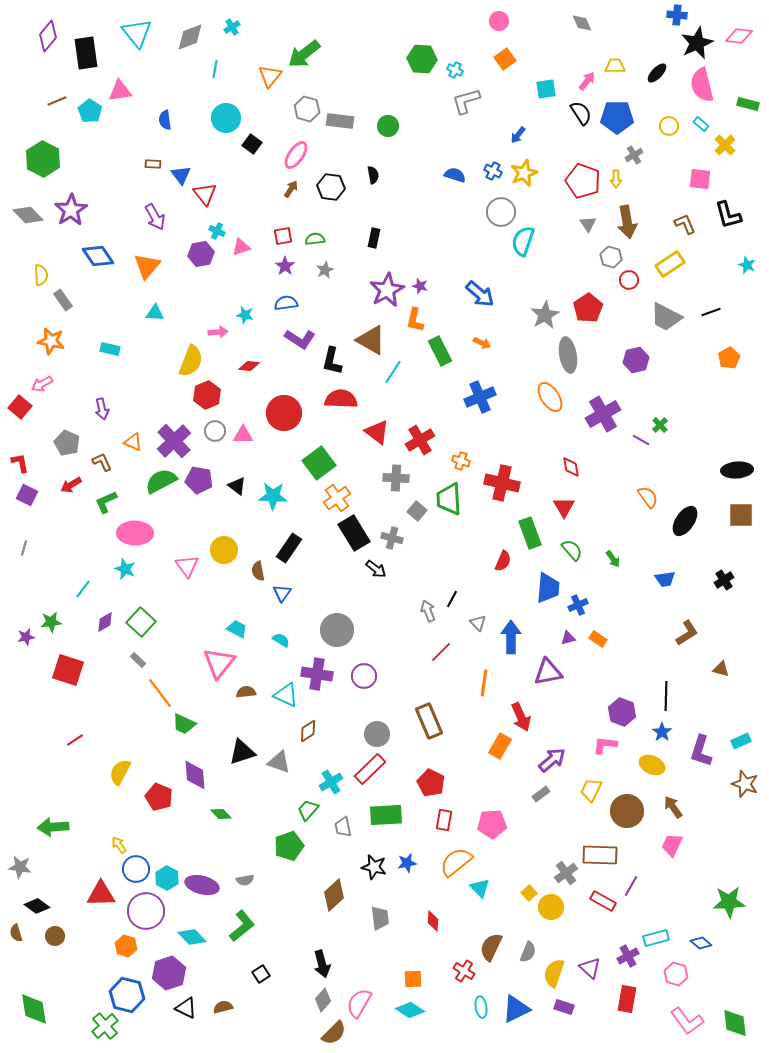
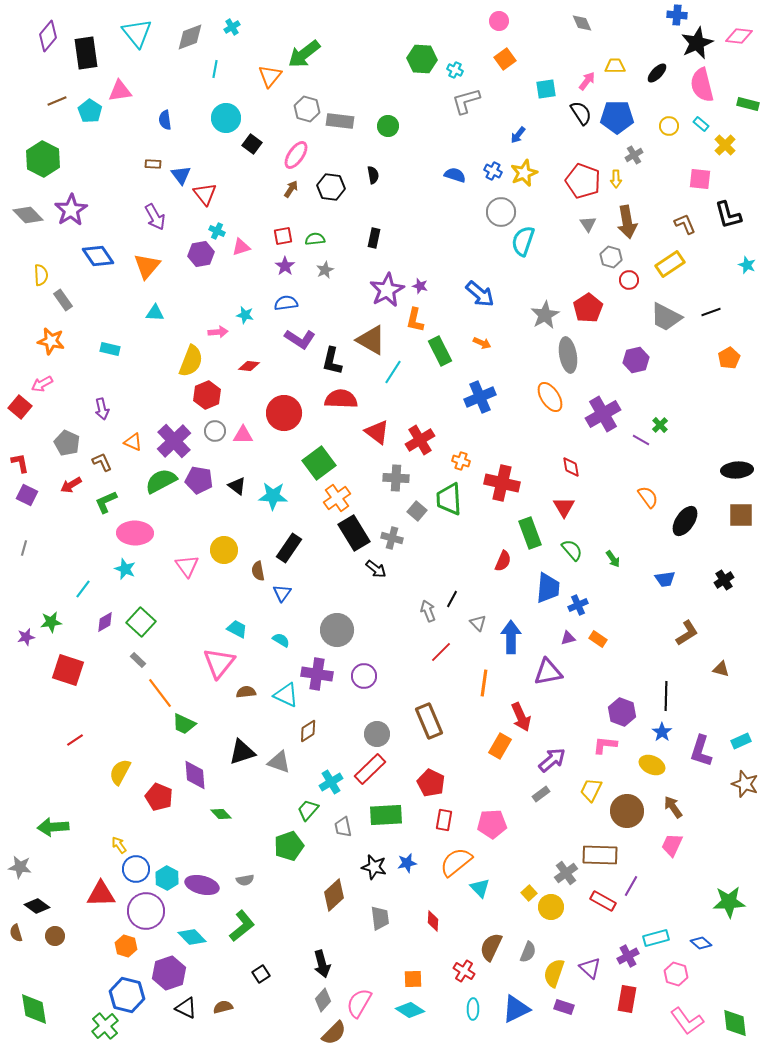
cyan ellipse at (481, 1007): moved 8 px left, 2 px down; rotated 10 degrees clockwise
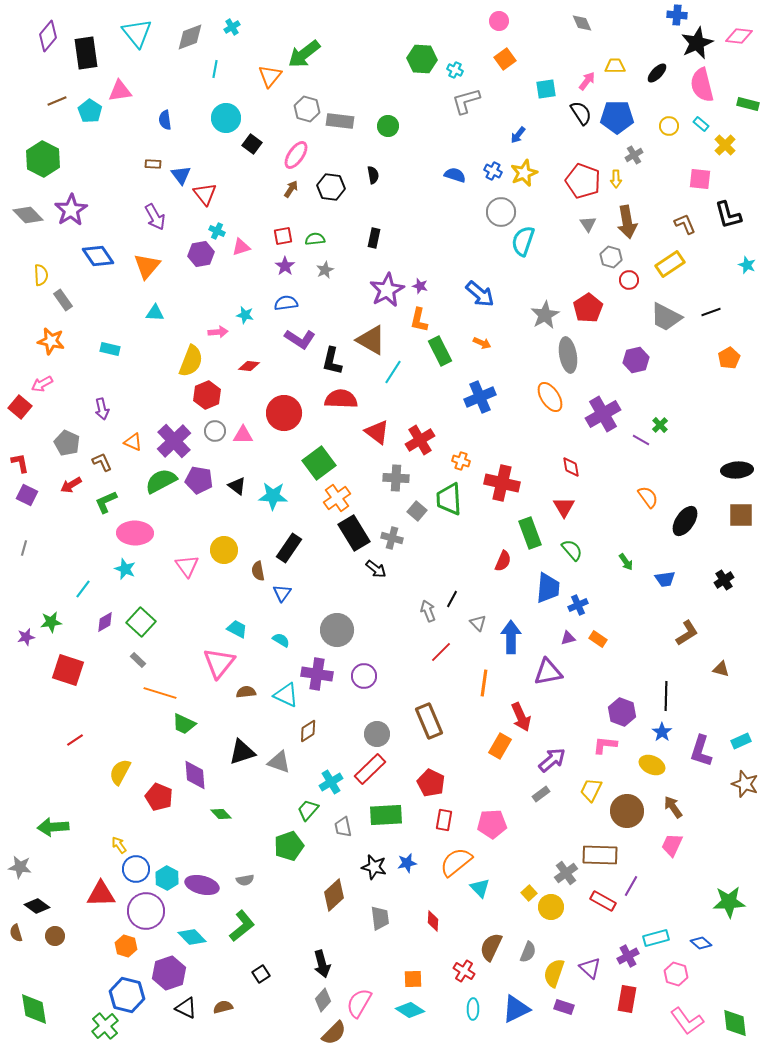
orange L-shape at (415, 320): moved 4 px right
green arrow at (613, 559): moved 13 px right, 3 px down
orange line at (160, 693): rotated 36 degrees counterclockwise
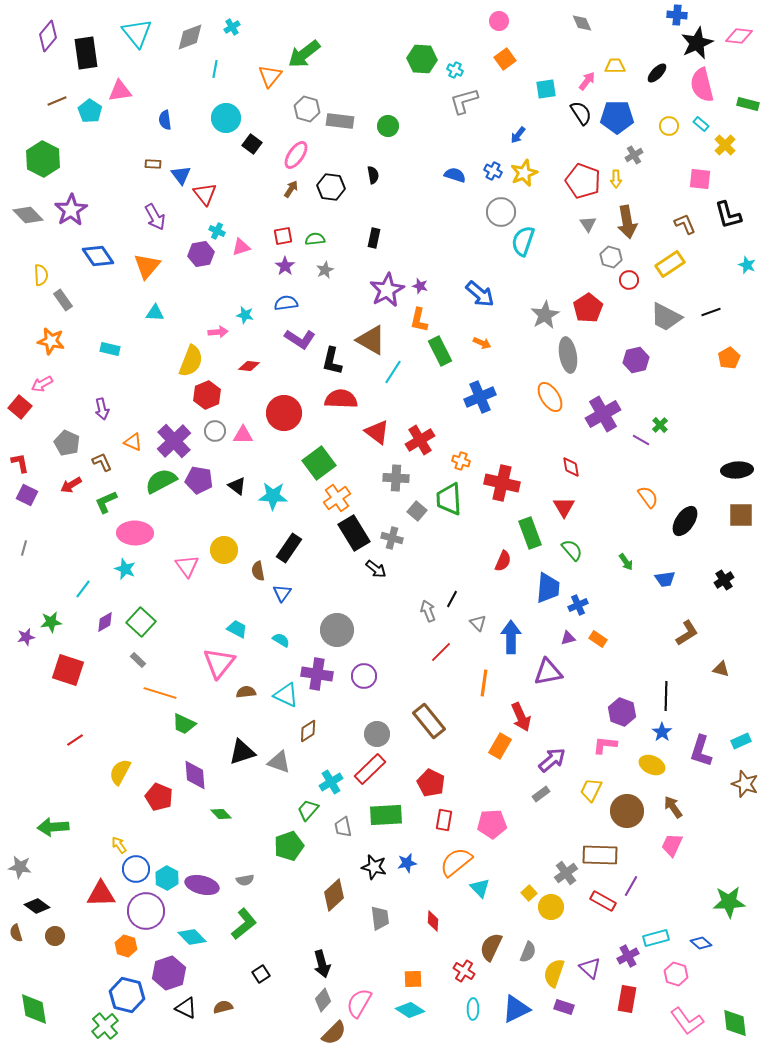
gray L-shape at (466, 101): moved 2 px left
brown rectangle at (429, 721): rotated 16 degrees counterclockwise
green L-shape at (242, 926): moved 2 px right, 2 px up
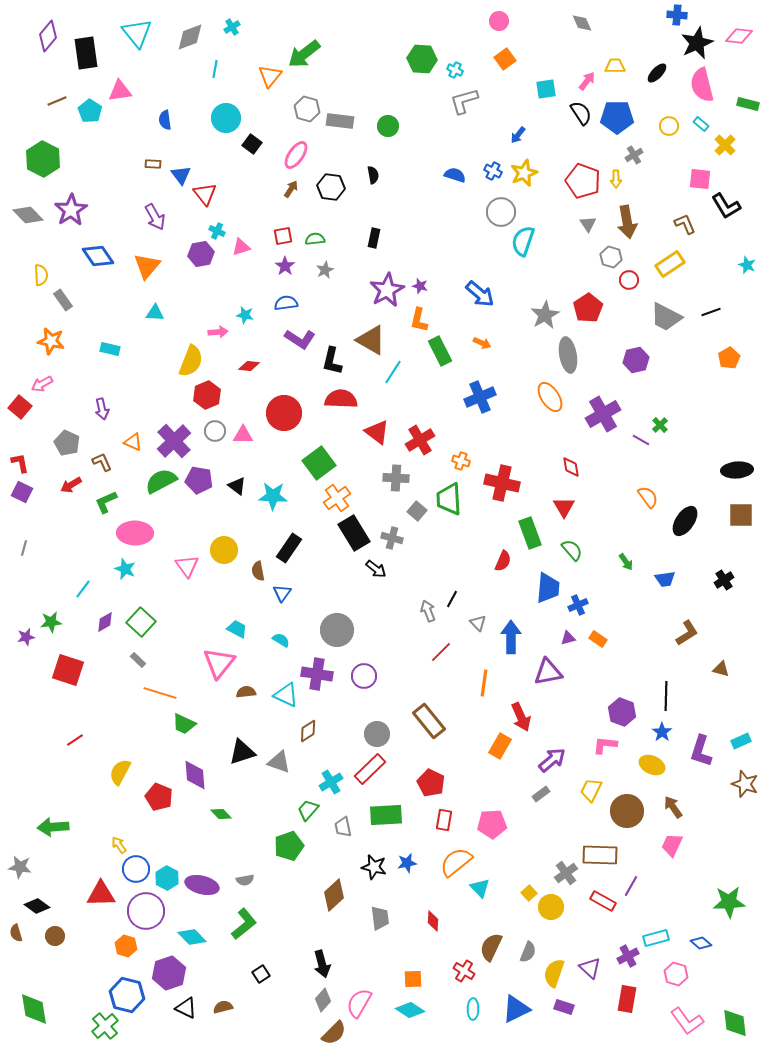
black L-shape at (728, 215): moved 2 px left, 9 px up; rotated 16 degrees counterclockwise
purple square at (27, 495): moved 5 px left, 3 px up
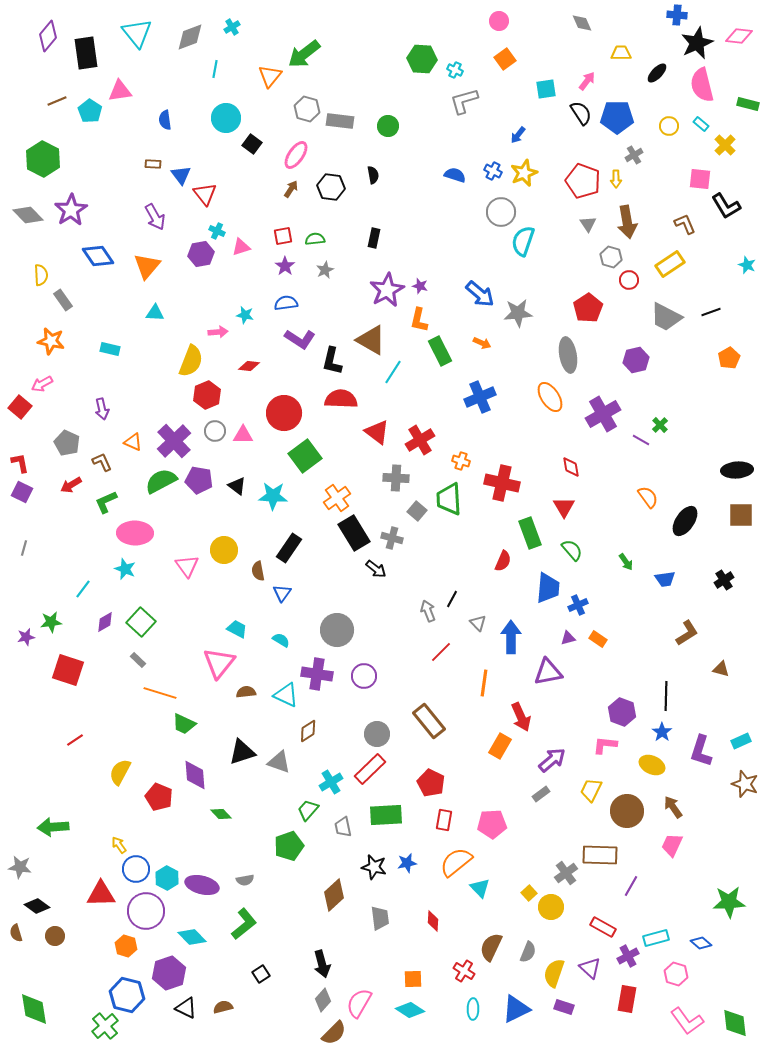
yellow trapezoid at (615, 66): moved 6 px right, 13 px up
gray star at (545, 315): moved 27 px left, 2 px up; rotated 24 degrees clockwise
green square at (319, 463): moved 14 px left, 7 px up
red rectangle at (603, 901): moved 26 px down
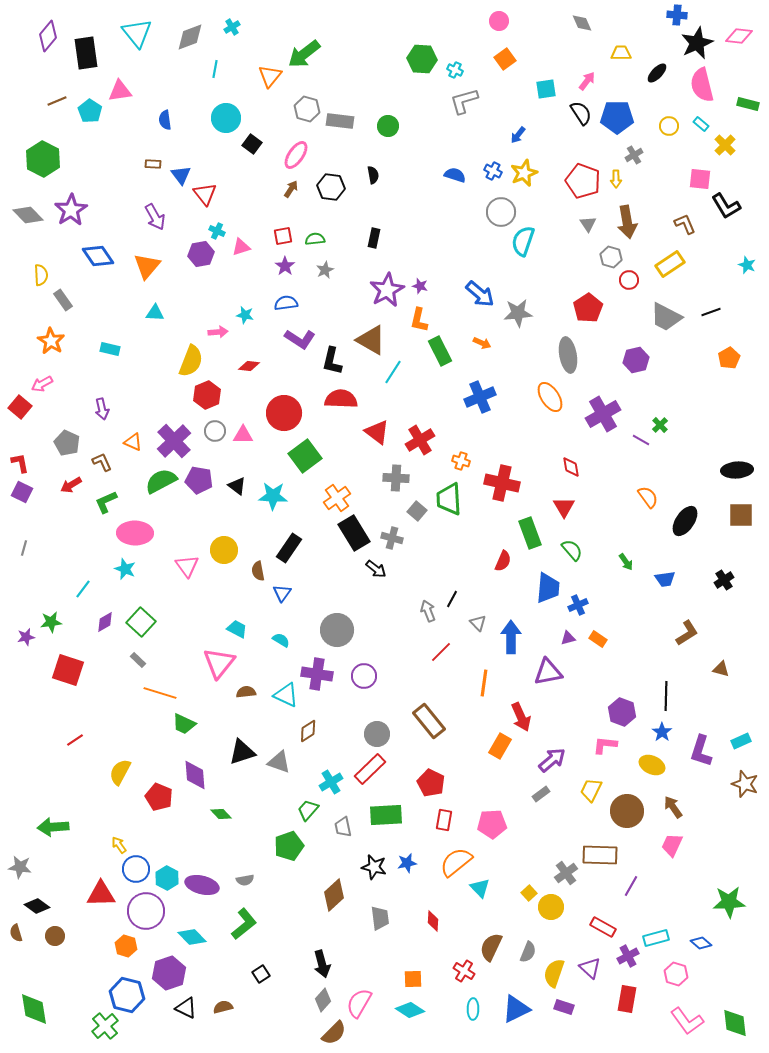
orange star at (51, 341): rotated 20 degrees clockwise
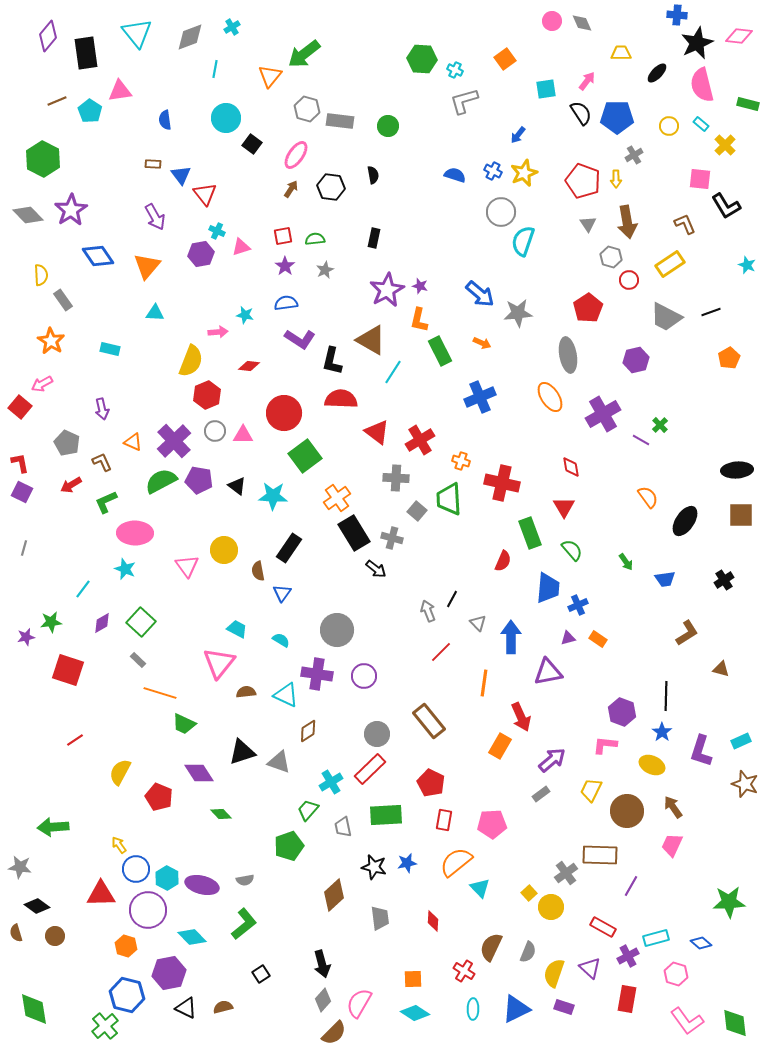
pink circle at (499, 21): moved 53 px right
purple diamond at (105, 622): moved 3 px left, 1 px down
purple diamond at (195, 775): moved 4 px right, 2 px up; rotated 28 degrees counterclockwise
purple circle at (146, 911): moved 2 px right, 1 px up
purple hexagon at (169, 973): rotated 8 degrees clockwise
cyan diamond at (410, 1010): moved 5 px right, 3 px down
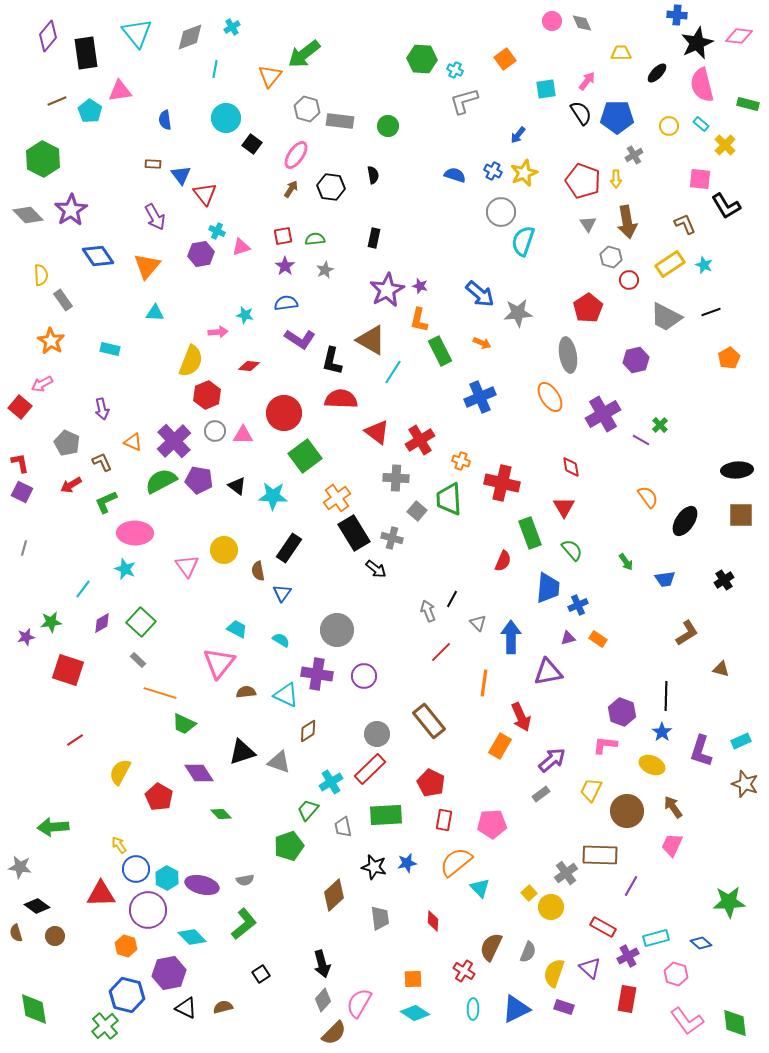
cyan star at (747, 265): moved 43 px left
red pentagon at (159, 797): rotated 8 degrees clockwise
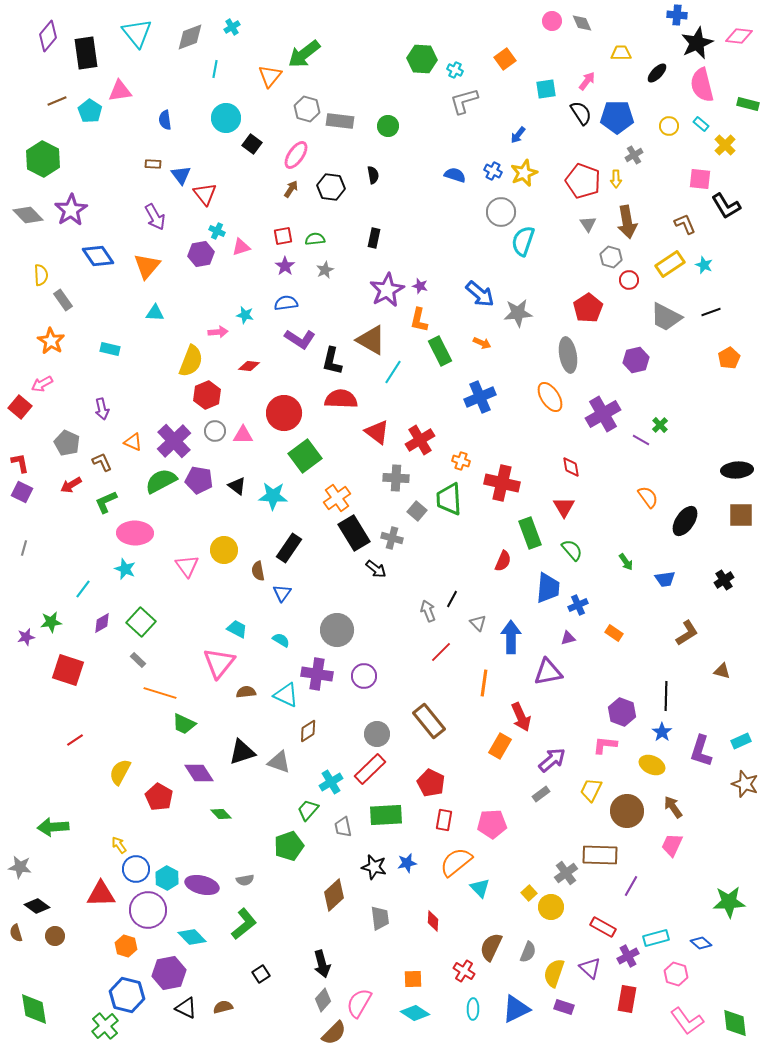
orange rectangle at (598, 639): moved 16 px right, 6 px up
brown triangle at (721, 669): moved 1 px right, 2 px down
